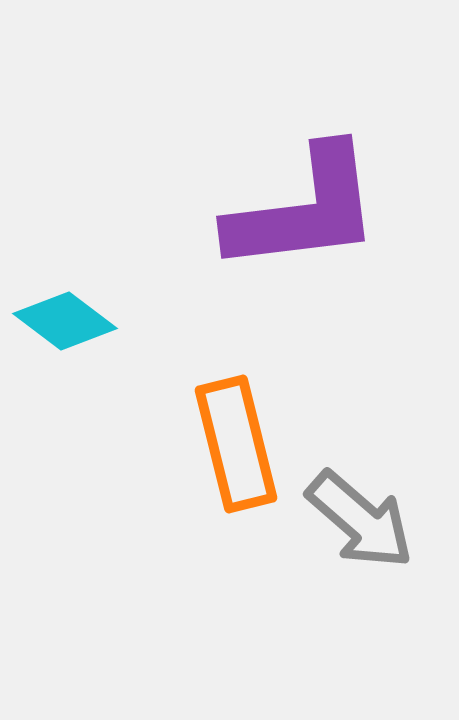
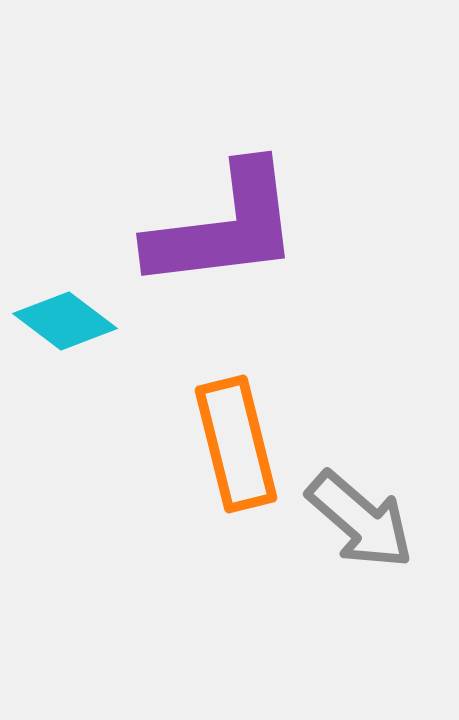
purple L-shape: moved 80 px left, 17 px down
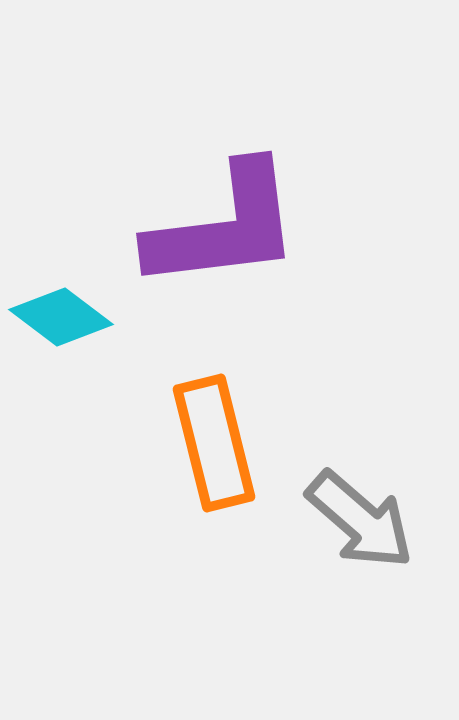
cyan diamond: moved 4 px left, 4 px up
orange rectangle: moved 22 px left, 1 px up
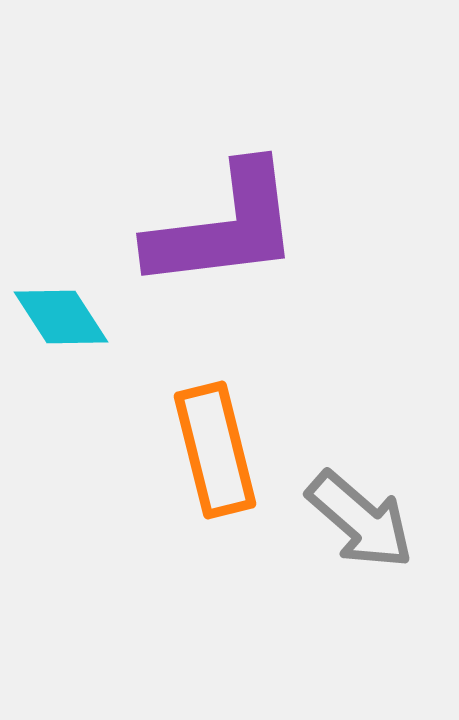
cyan diamond: rotated 20 degrees clockwise
orange rectangle: moved 1 px right, 7 px down
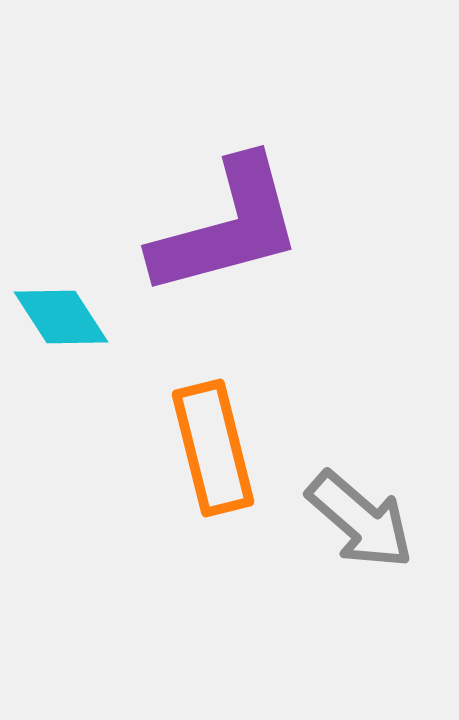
purple L-shape: moved 3 px right; rotated 8 degrees counterclockwise
orange rectangle: moved 2 px left, 2 px up
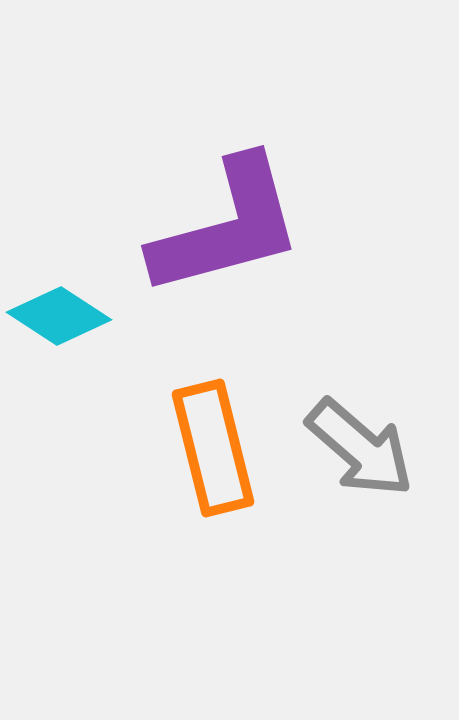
cyan diamond: moved 2 px left, 1 px up; rotated 24 degrees counterclockwise
gray arrow: moved 72 px up
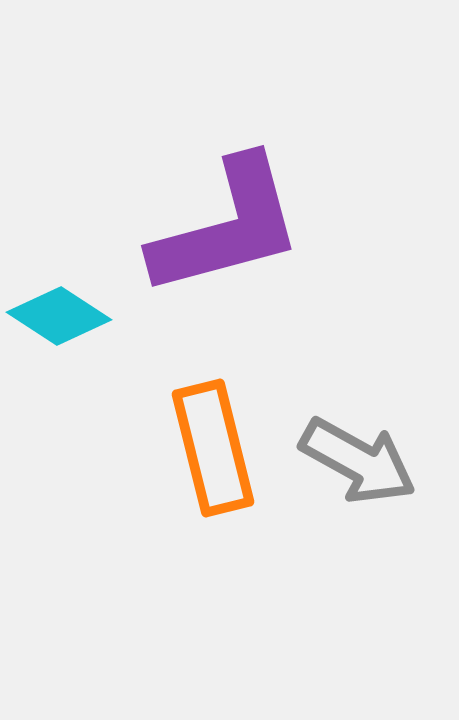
gray arrow: moved 2 px left, 13 px down; rotated 12 degrees counterclockwise
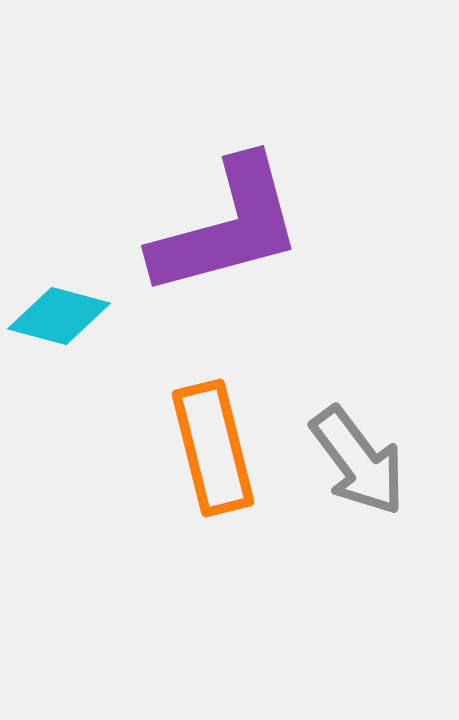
cyan diamond: rotated 18 degrees counterclockwise
gray arrow: rotated 24 degrees clockwise
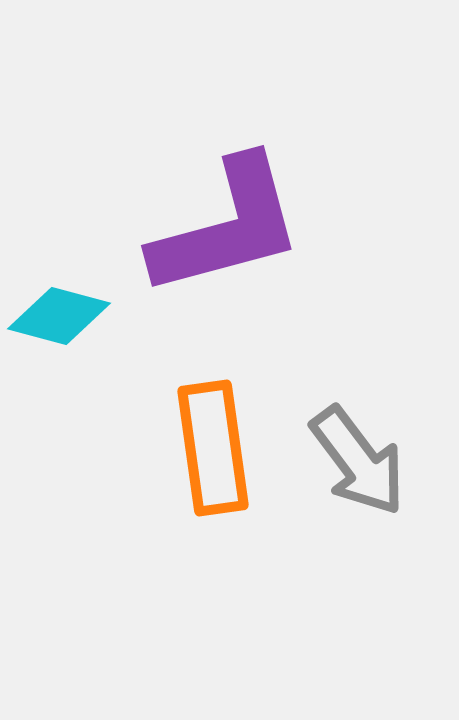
orange rectangle: rotated 6 degrees clockwise
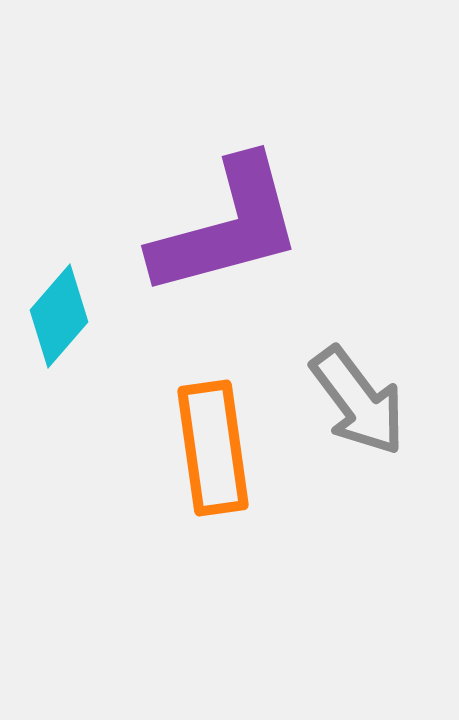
cyan diamond: rotated 64 degrees counterclockwise
gray arrow: moved 60 px up
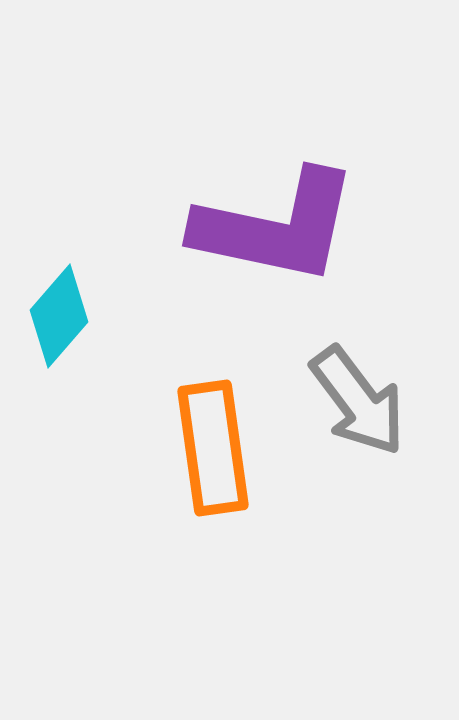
purple L-shape: moved 49 px right; rotated 27 degrees clockwise
